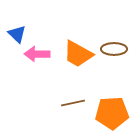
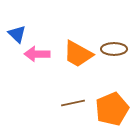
orange pentagon: moved 4 px up; rotated 20 degrees counterclockwise
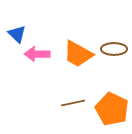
orange pentagon: rotated 24 degrees counterclockwise
